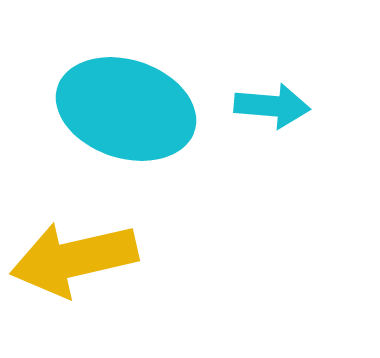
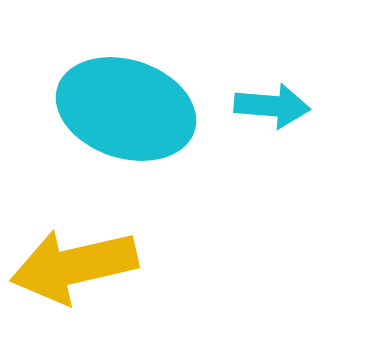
yellow arrow: moved 7 px down
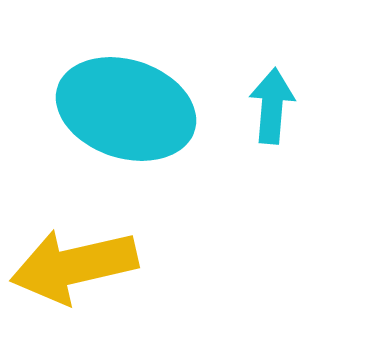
cyan arrow: rotated 90 degrees counterclockwise
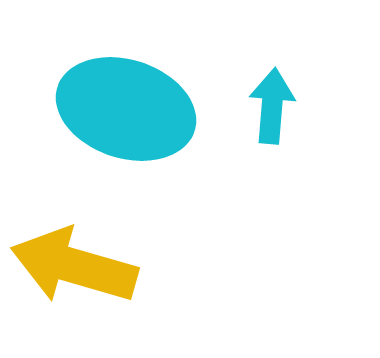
yellow arrow: rotated 29 degrees clockwise
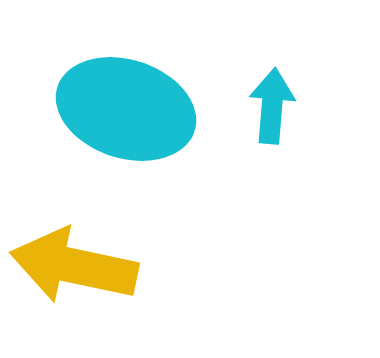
yellow arrow: rotated 4 degrees counterclockwise
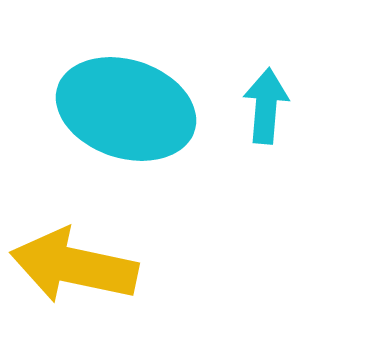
cyan arrow: moved 6 px left
